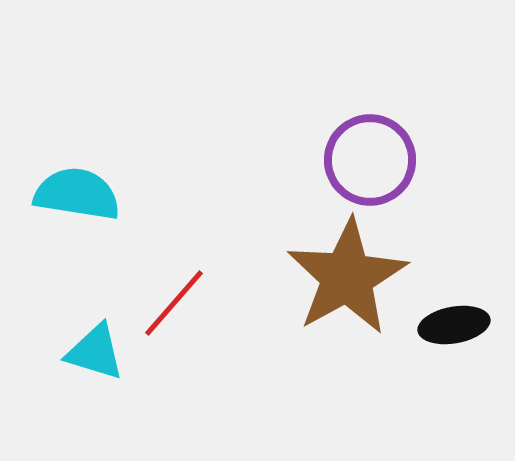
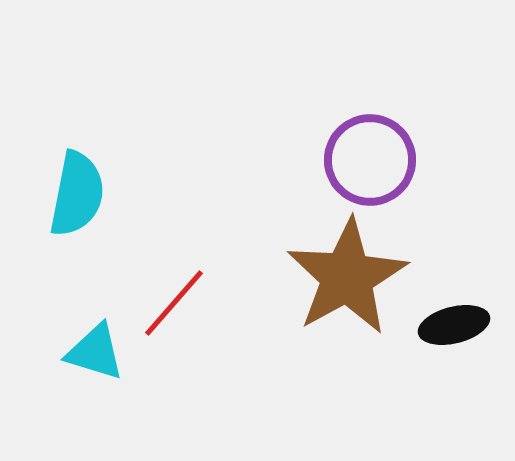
cyan semicircle: rotated 92 degrees clockwise
black ellipse: rotated 4 degrees counterclockwise
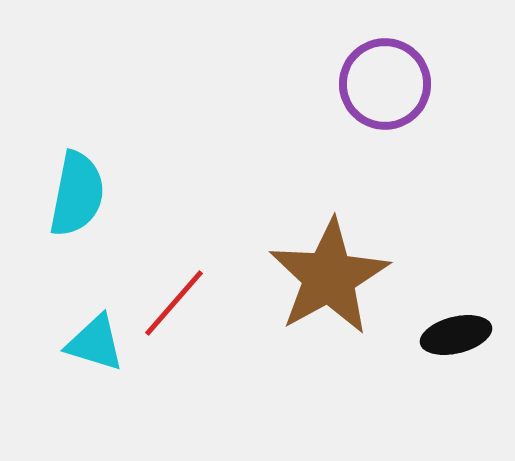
purple circle: moved 15 px right, 76 px up
brown star: moved 18 px left
black ellipse: moved 2 px right, 10 px down
cyan triangle: moved 9 px up
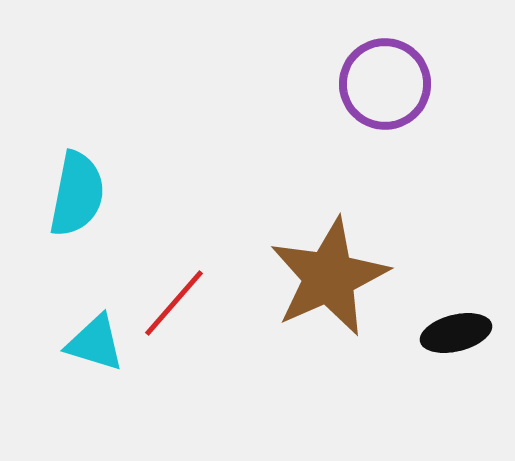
brown star: rotated 5 degrees clockwise
black ellipse: moved 2 px up
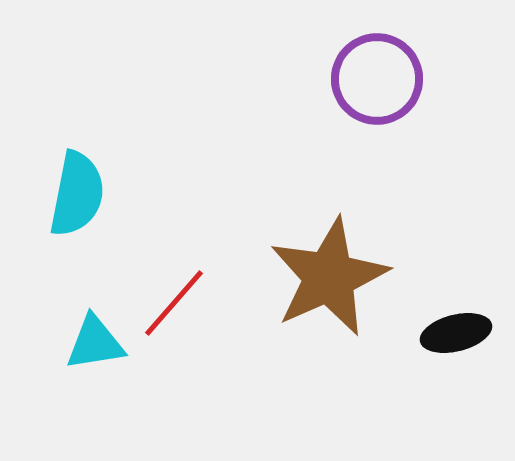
purple circle: moved 8 px left, 5 px up
cyan triangle: rotated 26 degrees counterclockwise
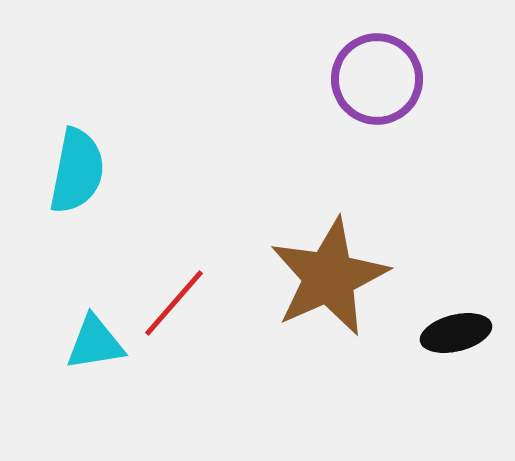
cyan semicircle: moved 23 px up
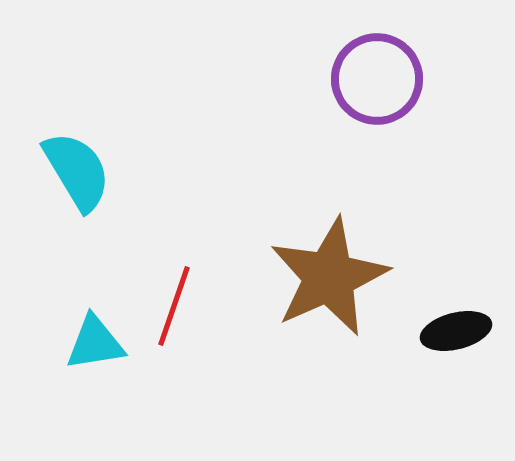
cyan semicircle: rotated 42 degrees counterclockwise
red line: moved 3 px down; rotated 22 degrees counterclockwise
black ellipse: moved 2 px up
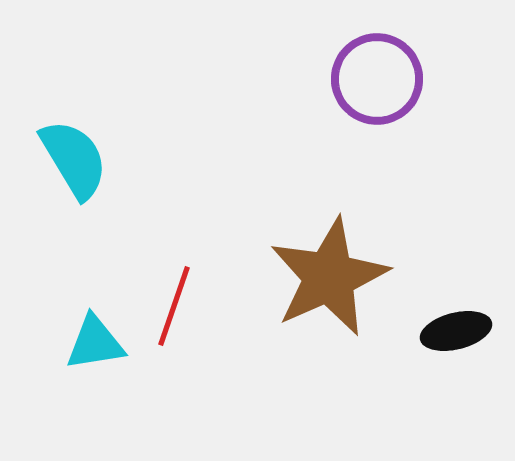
cyan semicircle: moved 3 px left, 12 px up
